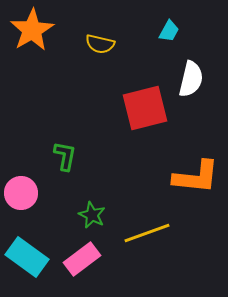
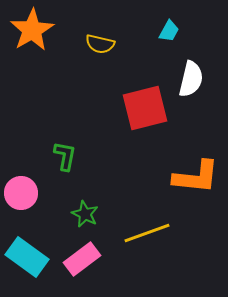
green star: moved 7 px left, 1 px up
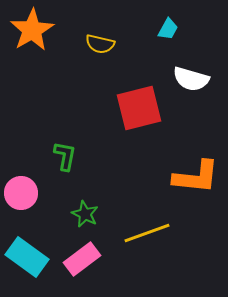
cyan trapezoid: moved 1 px left, 2 px up
white semicircle: rotated 93 degrees clockwise
red square: moved 6 px left
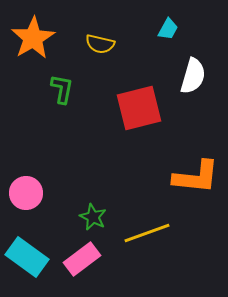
orange star: moved 1 px right, 8 px down
white semicircle: moved 2 px right, 3 px up; rotated 90 degrees counterclockwise
green L-shape: moved 3 px left, 67 px up
pink circle: moved 5 px right
green star: moved 8 px right, 3 px down
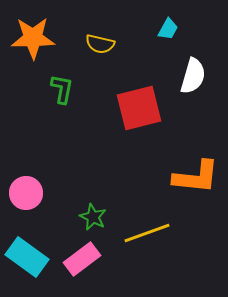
orange star: rotated 30 degrees clockwise
